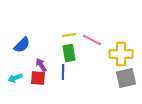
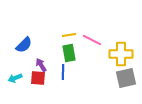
blue semicircle: moved 2 px right
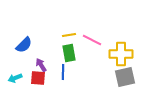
gray square: moved 1 px left, 1 px up
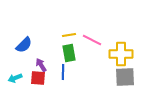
gray square: rotated 10 degrees clockwise
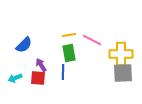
gray square: moved 2 px left, 4 px up
